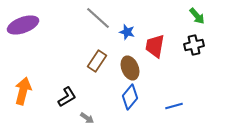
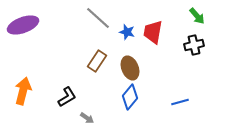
red trapezoid: moved 2 px left, 14 px up
blue line: moved 6 px right, 4 px up
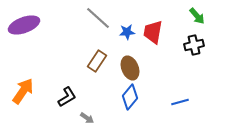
purple ellipse: moved 1 px right
blue star: rotated 21 degrees counterclockwise
orange arrow: rotated 20 degrees clockwise
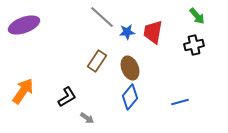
gray line: moved 4 px right, 1 px up
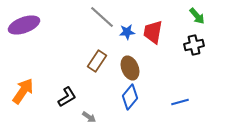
gray arrow: moved 2 px right, 1 px up
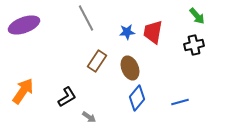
gray line: moved 16 px left, 1 px down; rotated 20 degrees clockwise
blue diamond: moved 7 px right, 1 px down
